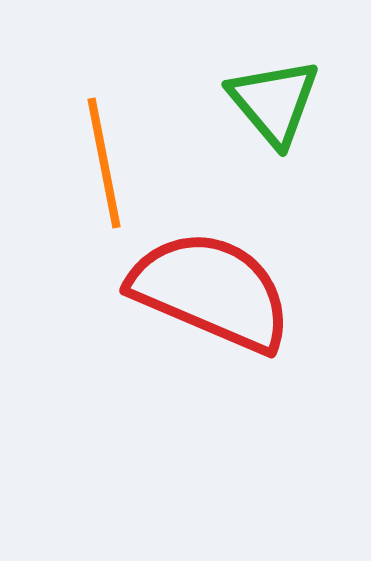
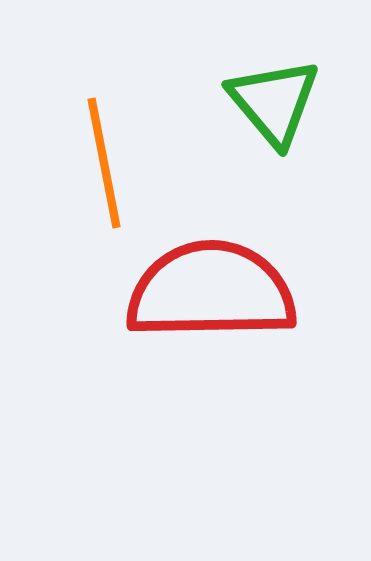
red semicircle: rotated 24 degrees counterclockwise
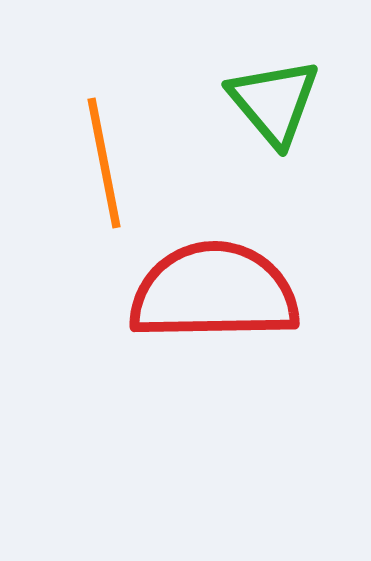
red semicircle: moved 3 px right, 1 px down
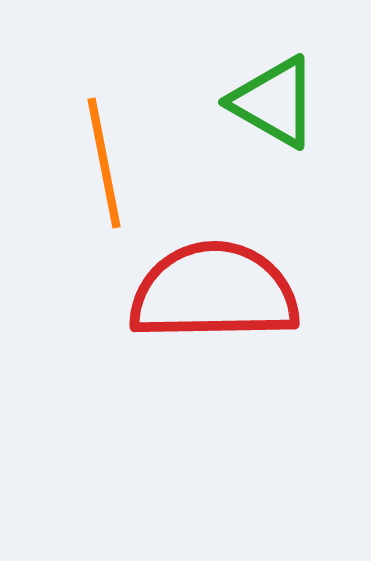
green triangle: rotated 20 degrees counterclockwise
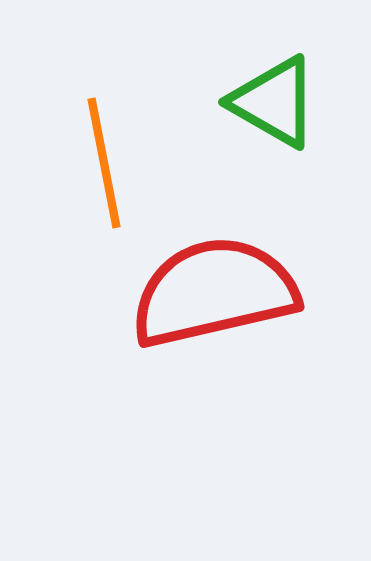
red semicircle: rotated 12 degrees counterclockwise
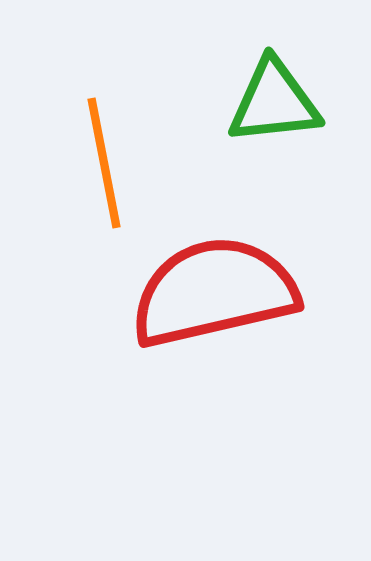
green triangle: rotated 36 degrees counterclockwise
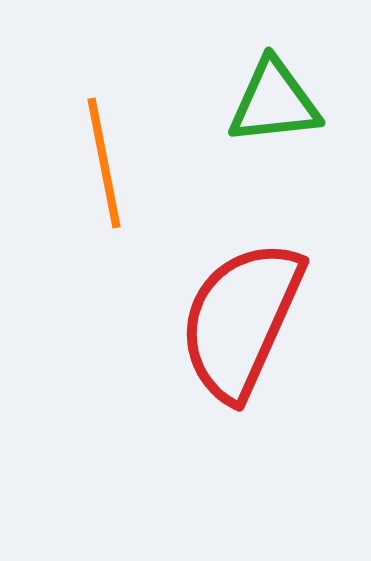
red semicircle: moved 27 px right, 28 px down; rotated 53 degrees counterclockwise
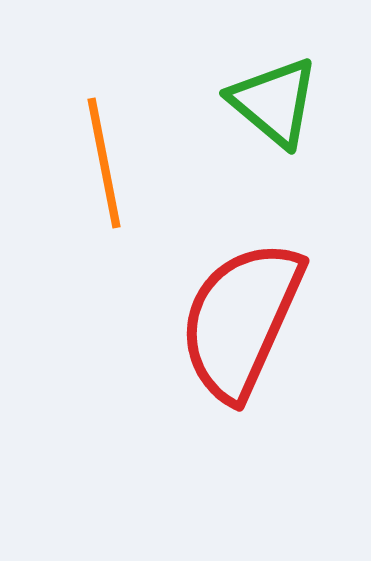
green triangle: rotated 46 degrees clockwise
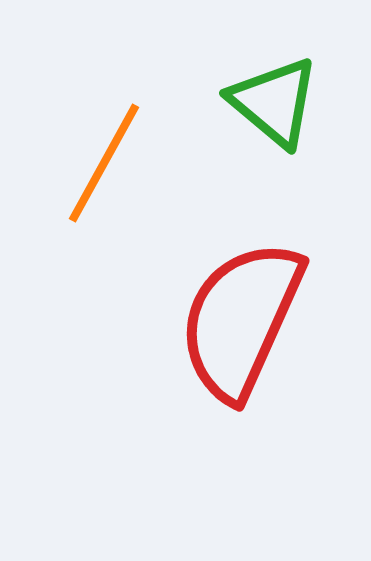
orange line: rotated 40 degrees clockwise
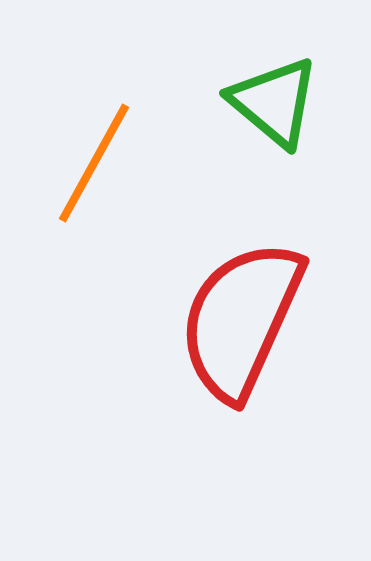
orange line: moved 10 px left
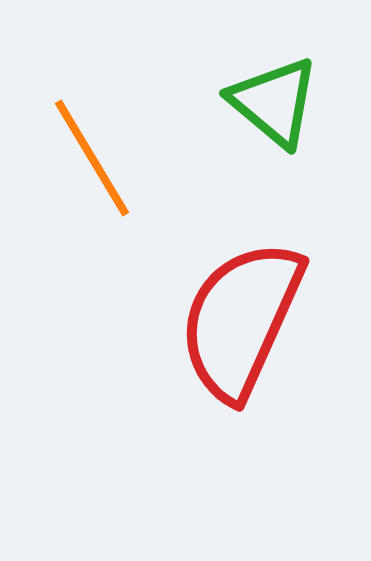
orange line: moved 2 px left, 5 px up; rotated 60 degrees counterclockwise
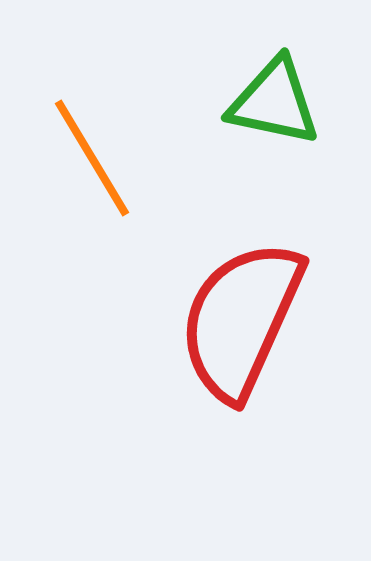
green triangle: rotated 28 degrees counterclockwise
